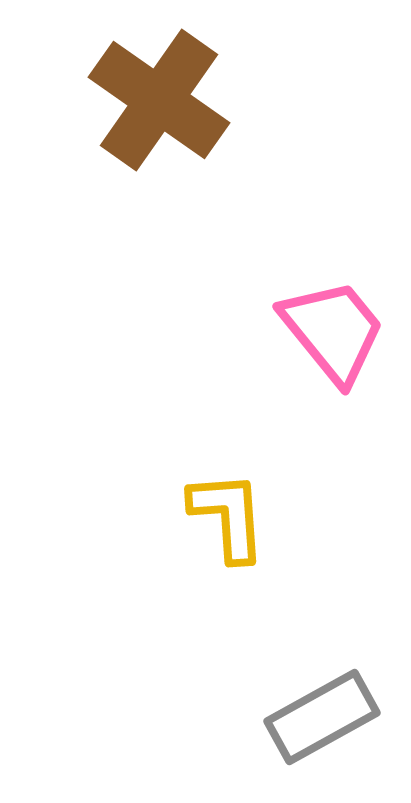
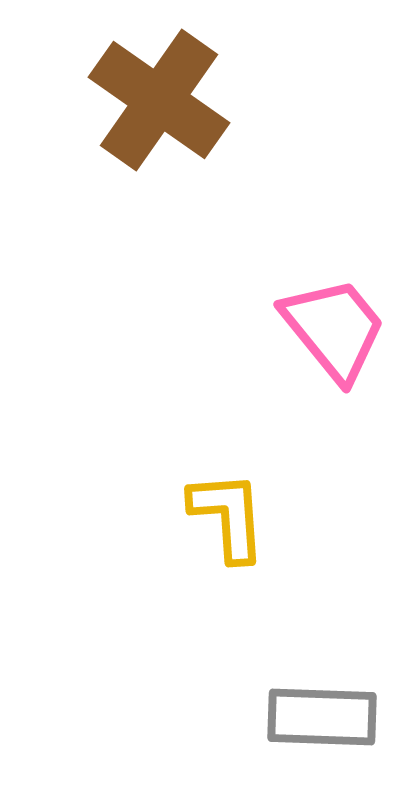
pink trapezoid: moved 1 px right, 2 px up
gray rectangle: rotated 31 degrees clockwise
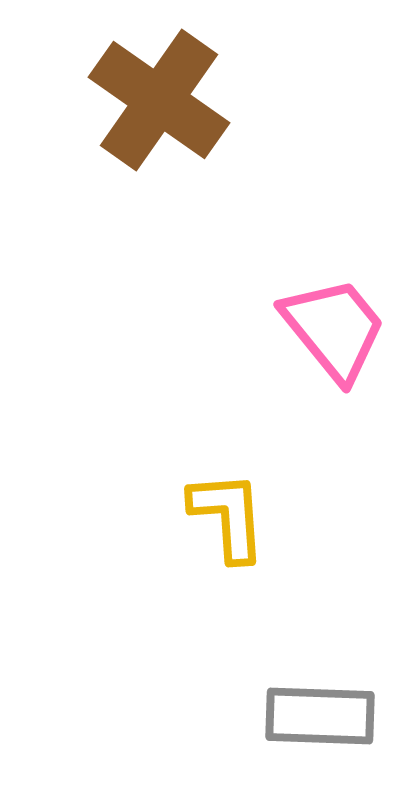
gray rectangle: moved 2 px left, 1 px up
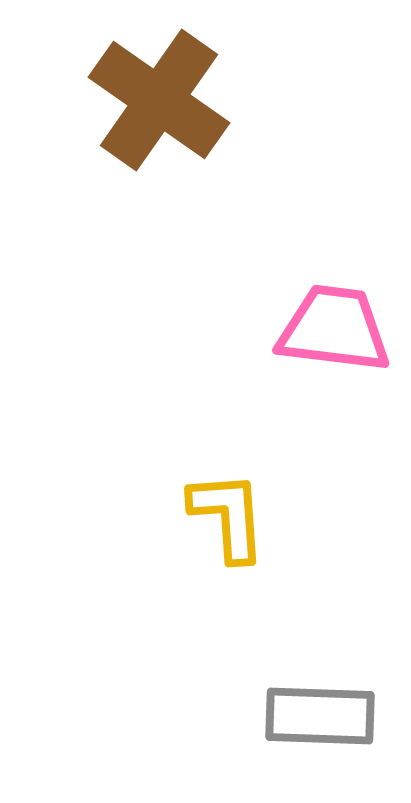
pink trapezoid: rotated 44 degrees counterclockwise
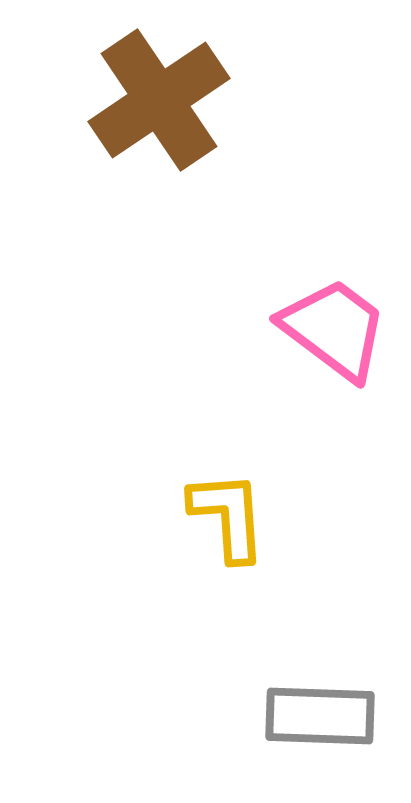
brown cross: rotated 21 degrees clockwise
pink trapezoid: rotated 30 degrees clockwise
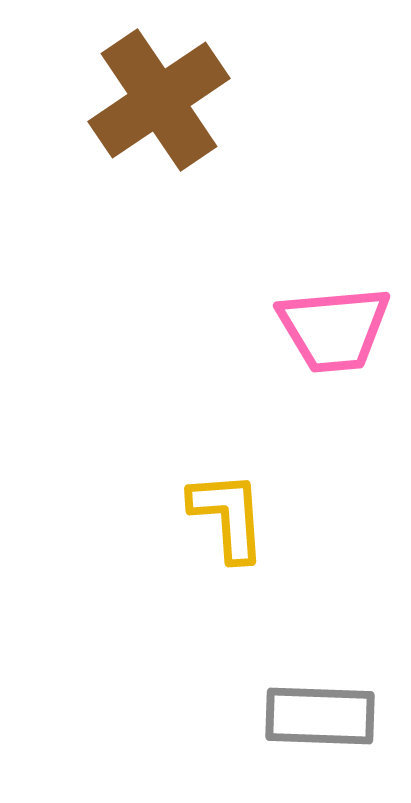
pink trapezoid: rotated 138 degrees clockwise
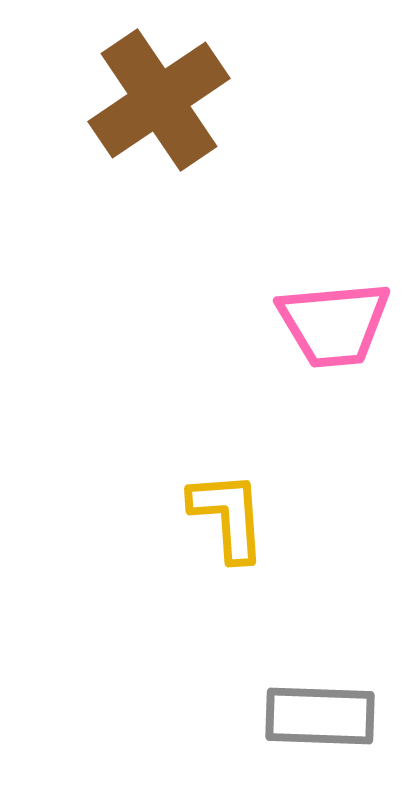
pink trapezoid: moved 5 px up
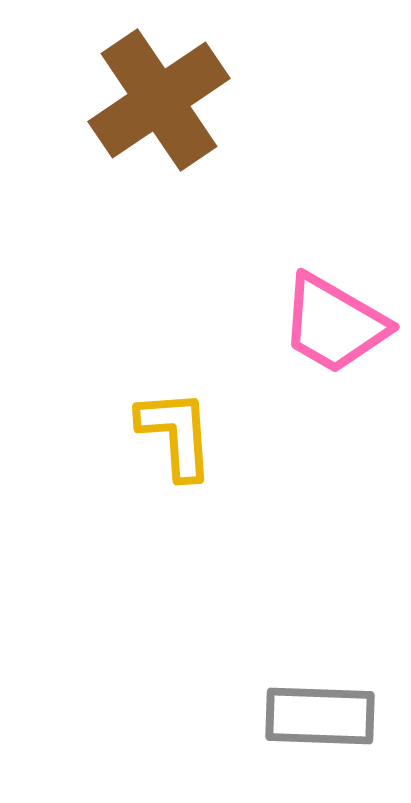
pink trapezoid: rotated 35 degrees clockwise
yellow L-shape: moved 52 px left, 82 px up
